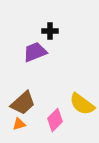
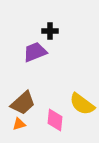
pink diamond: rotated 40 degrees counterclockwise
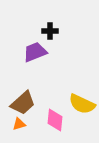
yellow semicircle: rotated 12 degrees counterclockwise
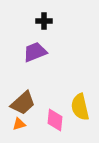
black cross: moved 6 px left, 10 px up
yellow semicircle: moved 2 px left, 3 px down; rotated 52 degrees clockwise
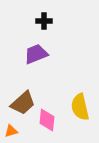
purple trapezoid: moved 1 px right, 2 px down
pink diamond: moved 8 px left
orange triangle: moved 8 px left, 7 px down
